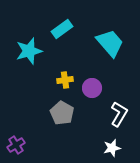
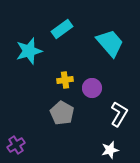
white star: moved 2 px left, 2 px down
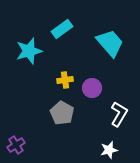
white star: moved 1 px left
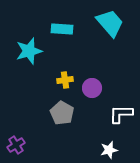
cyan rectangle: rotated 40 degrees clockwise
cyan trapezoid: moved 20 px up
white L-shape: moved 2 px right; rotated 120 degrees counterclockwise
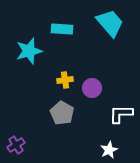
white star: rotated 12 degrees counterclockwise
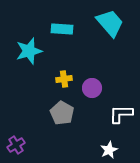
yellow cross: moved 1 px left, 1 px up
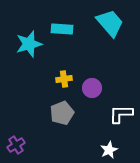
cyan star: moved 7 px up
gray pentagon: rotated 20 degrees clockwise
